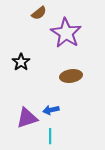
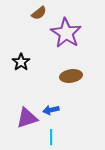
cyan line: moved 1 px right, 1 px down
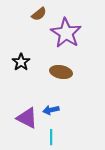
brown semicircle: moved 1 px down
brown ellipse: moved 10 px left, 4 px up; rotated 20 degrees clockwise
purple triangle: rotated 45 degrees clockwise
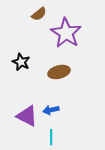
black star: rotated 12 degrees counterclockwise
brown ellipse: moved 2 px left; rotated 25 degrees counterclockwise
purple triangle: moved 2 px up
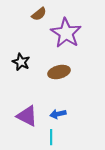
blue arrow: moved 7 px right, 4 px down
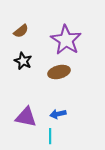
brown semicircle: moved 18 px left, 17 px down
purple star: moved 7 px down
black star: moved 2 px right, 1 px up
purple triangle: moved 1 px left, 1 px down; rotated 15 degrees counterclockwise
cyan line: moved 1 px left, 1 px up
